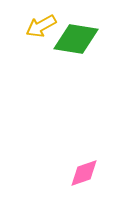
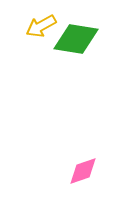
pink diamond: moved 1 px left, 2 px up
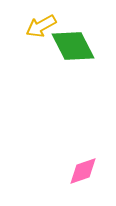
green diamond: moved 3 px left, 7 px down; rotated 54 degrees clockwise
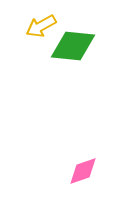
green diamond: rotated 57 degrees counterclockwise
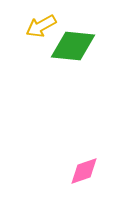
pink diamond: moved 1 px right
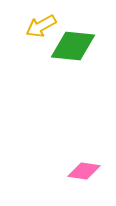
pink diamond: rotated 28 degrees clockwise
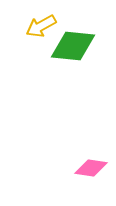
pink diamond: moved 7 px right, 3 px up
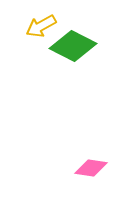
green diamond: rotated 21 degrees clockwise
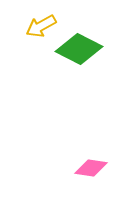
green diamond: moved 6 px right, 3 px down
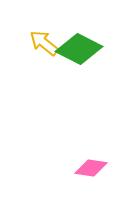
yellow arrow: moved 3 px right, 17 px down; rotated 68 degrees clockwise
